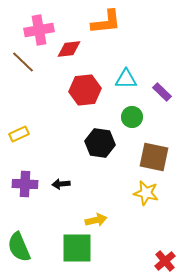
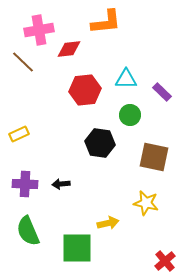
green circle: moved 2 px left, 2 px up
yellow star: moved 10 px down
yellow arrow: moved 12 px right, 3 px down
green semicircle: moved 9 px right, 16 px up
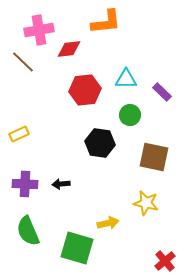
green square: rotated 16 degrees clockwise
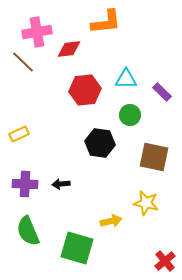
pink cross: moved 2 px left, 2 px down
yellow arrow: moved 3 px right, 2 px up
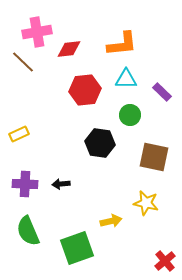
orange L-shape: moved 16 px right, 22 px down
green square: rotated 36 degrees counterclockwise
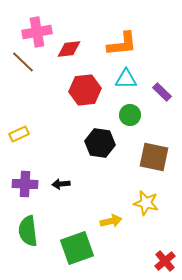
green semicircle: rotated 16 degrees clockwise
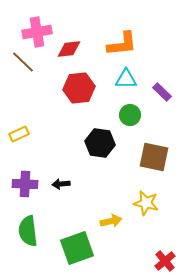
red hexagon: moved 6 px left, 2 px up
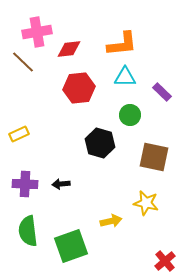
cyan triangle: moved 1 px left, 2 px up
black hexagon: rotated 8 degrees clockwise
green square: moved 6 px left, 2 px up
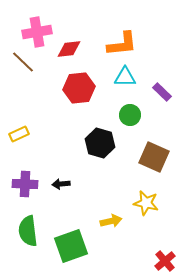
brown square: rotated 12 degrees clockwise
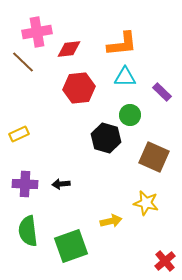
black hexagon: moved 6 px right, 5 px up
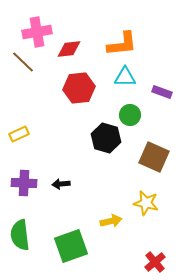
purple rectangle: rotated 24 degrees counterclockwise
purple cross: moved 1 px left, 1 px up
green semicircle: moved 8 px left, 4 px down
red cross: moved 10 px left, 1 px down
